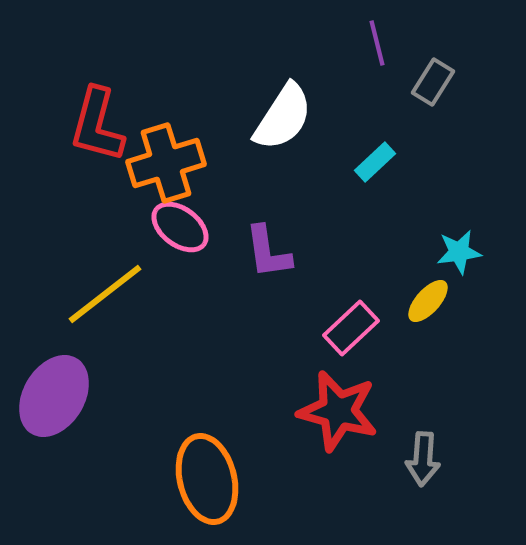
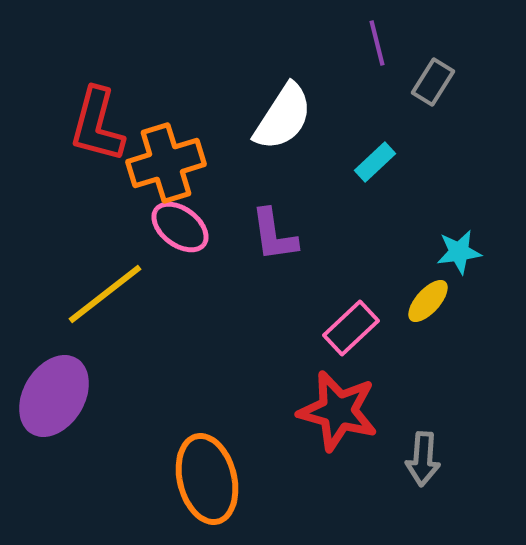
purple L-shape: moved 6 px right, 17 px up
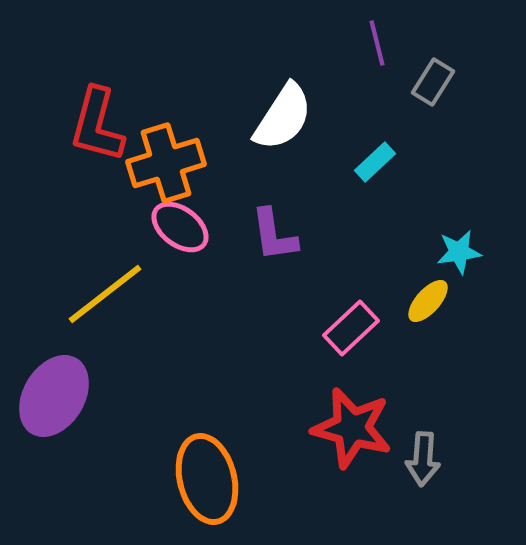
red star: moved 14 px right, 17 px down
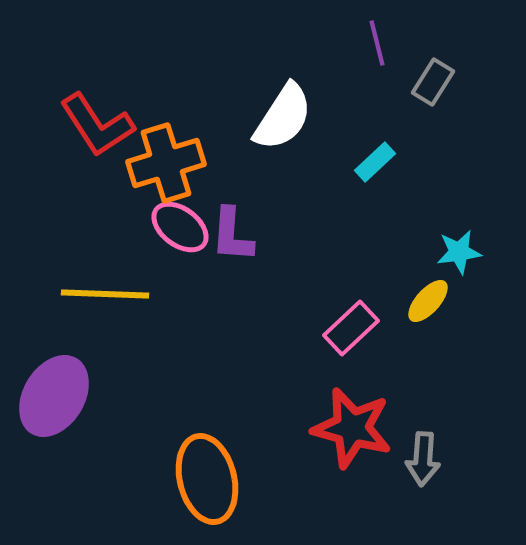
red L-shape: rotated 48 degrees counterclockwise
purple L-shape: moved 42 px left; rotated 12 degrees clockwise
yellow line: rotated 40 degrees clockwise
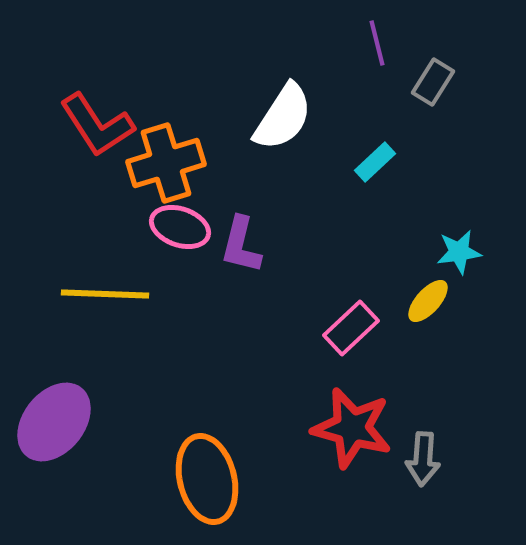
pink ellipse: rotated 18 degrees counterclockwise
purple L-shape: moved 9 px right, 10 px down; rotated 10 degrees clockwise
purple ellipse: moved 26 px down; rotated 8 degrees clockwise
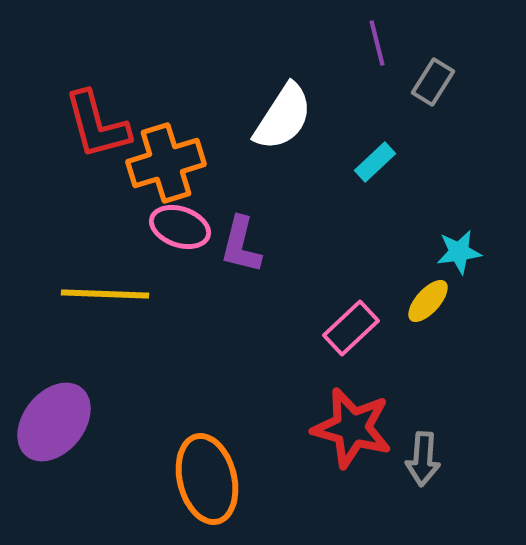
red L-shape: rotated 18 degrees clockwise
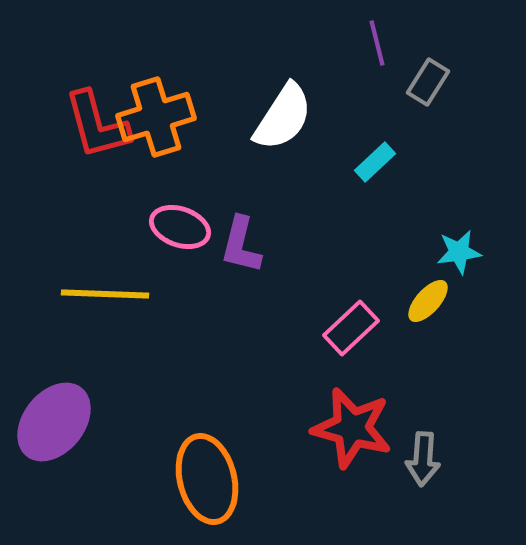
gray rectangle: moved 5 px left
orange cross: moved 10 px left, 46 px up
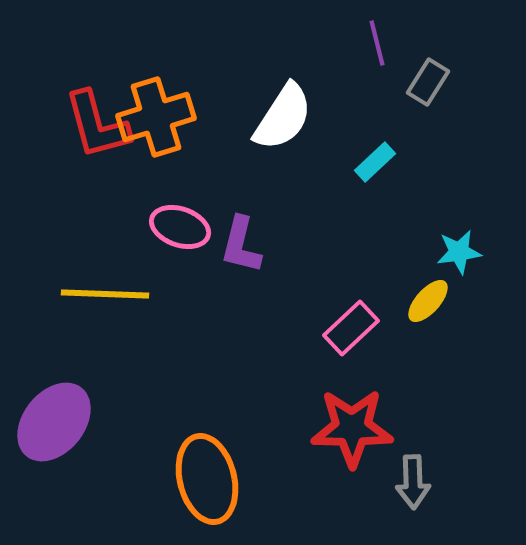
red star: rotated 14 degrees counterclockwise
gray arrow: moved 10 px left, 23 px down; rotated 6 degrees counterclockwise
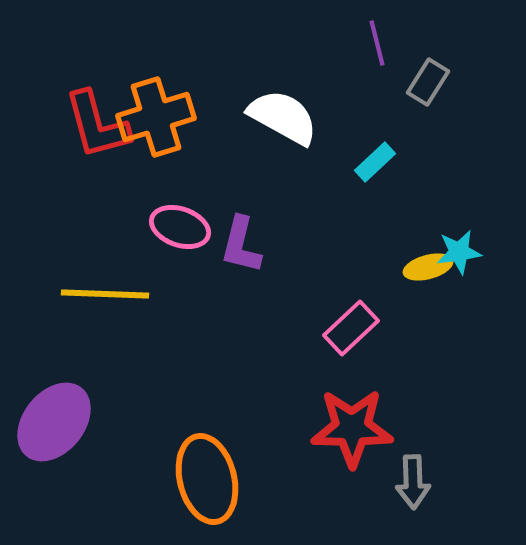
white semicircle: rotated 94 degrees counterclockwise
yellow ellipse: moved 34 px up; rotated 33 degrees clockwise
